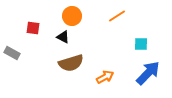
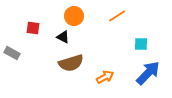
orange circle: moved 2 px right
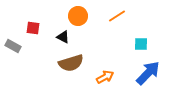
orange circle: moved 4 px right
gray rectangle: moved 1 px right, 7 px up
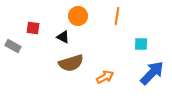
orange line: rotated 48 degrees counterclockwise
blue arrow: moved 4 px right
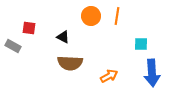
orange circle: moved 13 px right
red square: moved 4 px left
brown semicircle: moved 1 px left; rotated 20 degrees clockwise
blue arrow: rotated 132 degrees clockwise
orange arrow: moved 4 px right, 1 px up
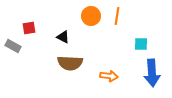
red square: rotated 16 degrees counterclockwise
orange arrow: rotated 36 degrees clockwise
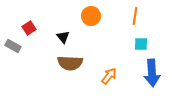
orange line: moved 18 px right
red square: rotated 24 degrees counterclockwise
black triangle: rotated 24 degrees clockwise
orange arrow: rotated 60 degrees counterclockwise
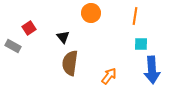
orange circle: moved 3 px up
brown semicircle: rotated 95 degrees clockwise
blue arrow: moved 3 px up
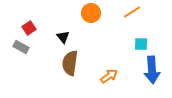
orange line: moved 3 px left, 4 px up; rotated 48 degrees clockwise
gray rectangle: moved 8 px right, 1 px down
orange arrow: rotated 18 degrees clockwise
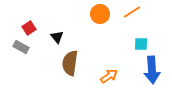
orange circle: moved 9 px right, 1 px down
black triangle: moved 6 px left
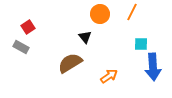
orange line: rotated 30 degrees counterclockwise
red square: moved 1 px left, 1 px up
black triangle: moved 28 px right
brown semicircle: rotated 50 degrees clockwise
blue arrow: moved 1 px right, 3 px up
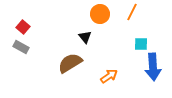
red square: moved 5 px left; rotated 16 degrees counterclockwise
